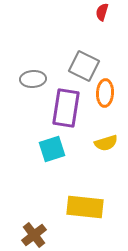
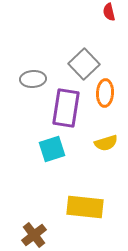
red semicircle: moved 7 px right; rotated 30 degrees counterclockwise
gray square: moved 2 px up; rotated 20 degrees clockwise
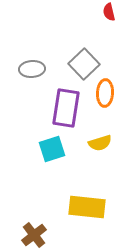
gray ellipse: moved 1 px left, 10 px up
yellow semicircle: moved 6 px left
yellow rectangle: moved 2 px right
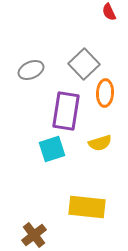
red semicircle: rotated 12 degrees counterclockwise
gray ellipse: moved 1 px left, 1 px down; rotated 20 degrees counterclockwise
purple rectangle: moved 3 px down
